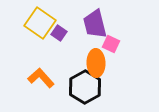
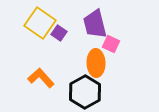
black hexagon: moved 5 px down
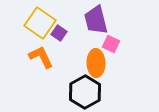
purple trapezoid: moved 1 px right, 4 px up
orange L-shape: moved 21 px up; rotated 16 degrees clockwise
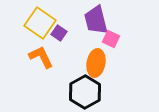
pink square: moved 5 px up
orange ellipse: rotated 12 degrees clockwise
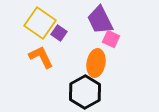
purple trapezoid: moved 4 px right; rotated 12 degrees counterclockwise
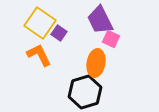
orange L-shape: moved 2 px left, 2 px up
black hexagon: rotated 12 degrees clockwise
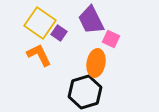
purple trapezoid: moved 9 px left
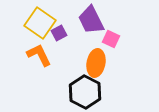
purple square: rotated 28 degrees clockwise
black hexagon: rotated 16 degrees counterclockwise
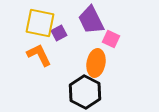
yellow square: rotated 24 degrees counterclockwise
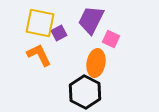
purple trapezoid: rotated 52 degrees clockwise
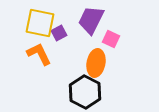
orange L-shape: moved 1 px up
